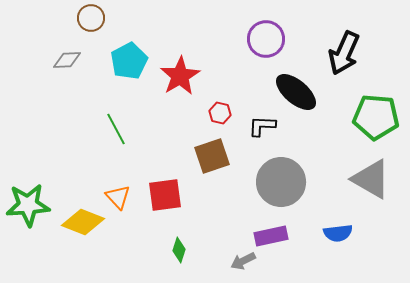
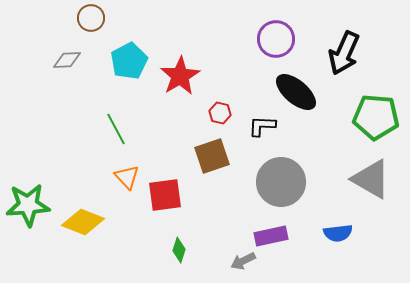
purple circle: moved 10 px right
orange triangle: moved 9 px right, 20 px up
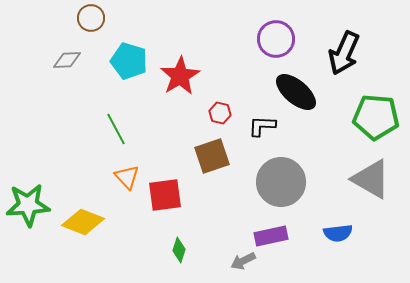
cyan pentagon: rotated 27 degrees counterclockwise
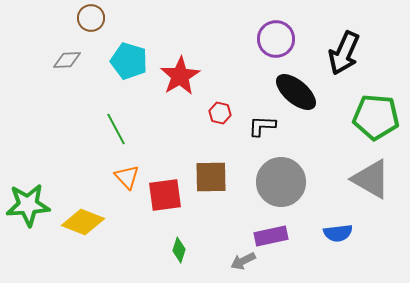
brown square: moved 1 px left, 21 px down; rotated 18 degrees clockwise
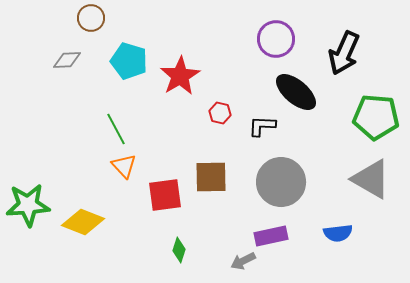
orange triangle: moved 3 px left, 11 px up
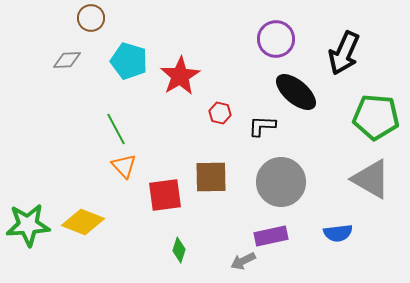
green star: moved 20 px down
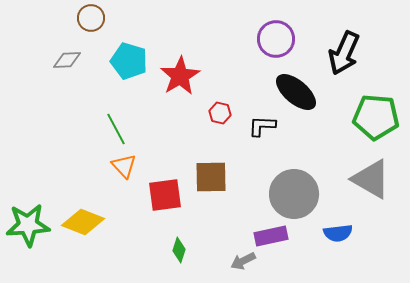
gray circle: moved 13 px right, 12 px down
